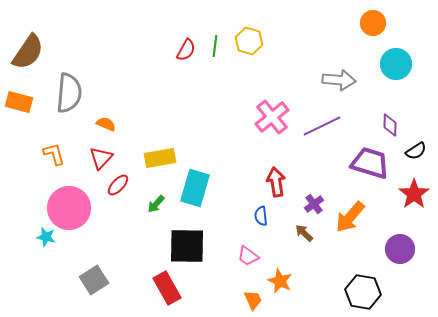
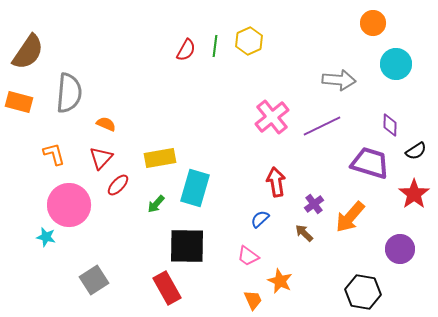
yellow hexagon: rotated 20 degrees clockwise
pink circle: moved 3 px up
blue semicircle: moved 1 px left, 3 px down; rotated 54 degrees clockwise
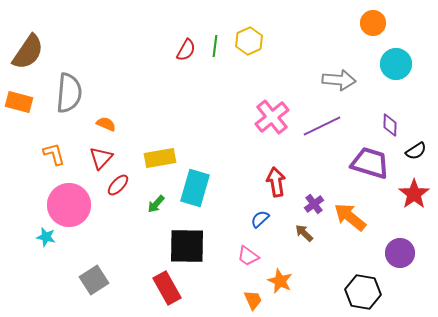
orange arrow: rotated 88 degrees clockwise
purple circle: moved 4 px down
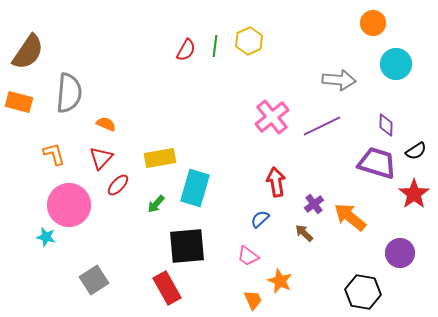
purple diamond: moved 4 px left
purple trapezoid: moved 7 px right
black square: rotated 6 degrees counterclockwise
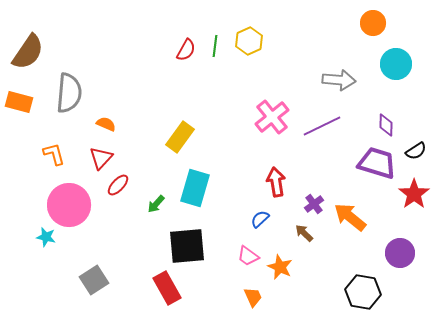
yellow rectangle: moved 20 px right, 21 px up; rotated 44 degrees counterclockwise
orange star: moved 14 px up
orange trapezoid: moved 3 px up
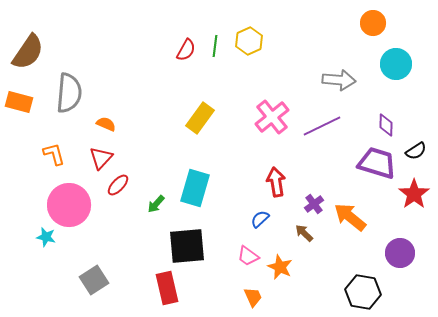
yellow rectangle: moved 20 px right, 19 px up
red rectangle: rotated 16 degrees clockwise
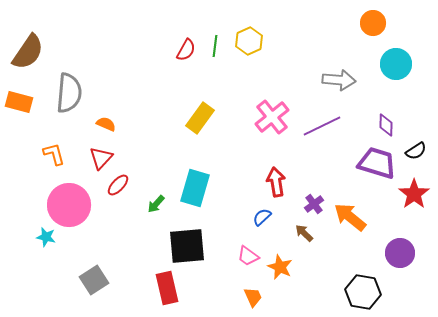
blue semicircle: moved 2 px right, 2 px up
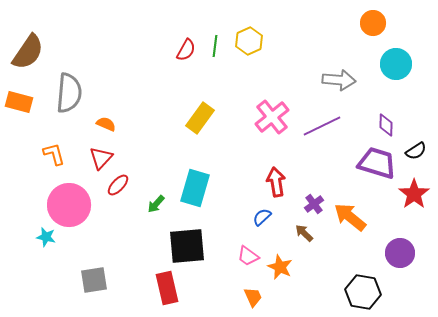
gray square: rotated 24 degrees clockwise
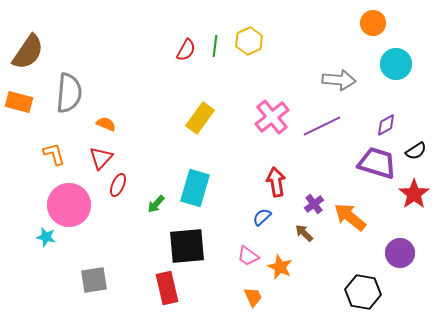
purple diamond: rotated 60 degrees clockwise
red ellipse: rotated 20 degrees counterclockwise
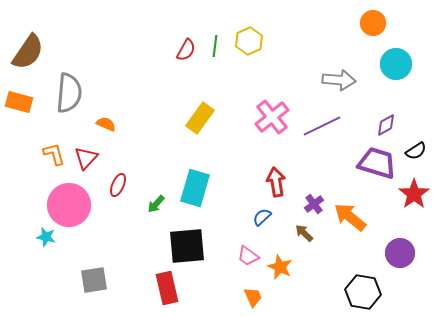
red triangle: moved 15 px left
